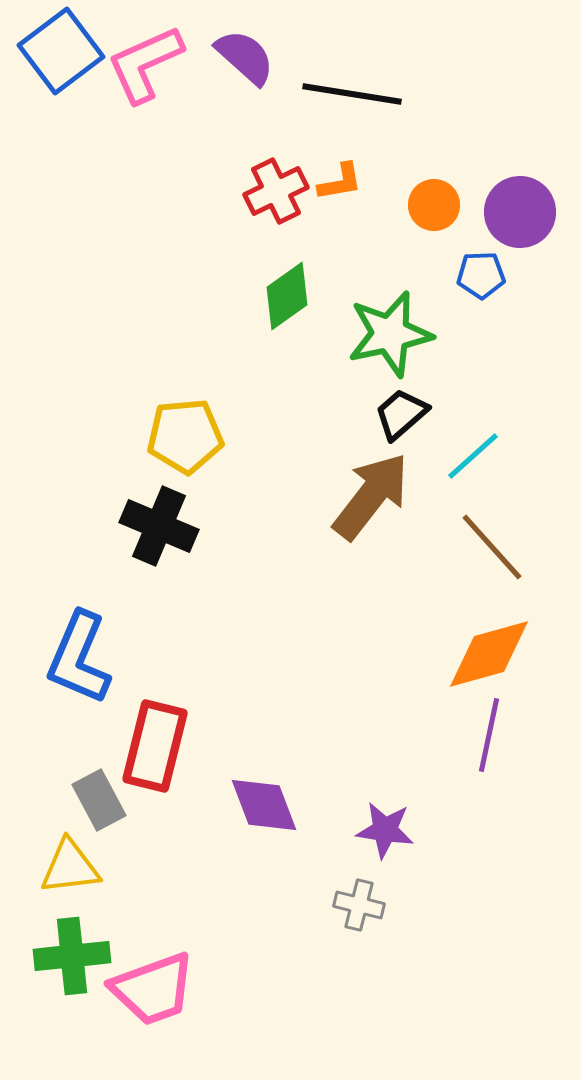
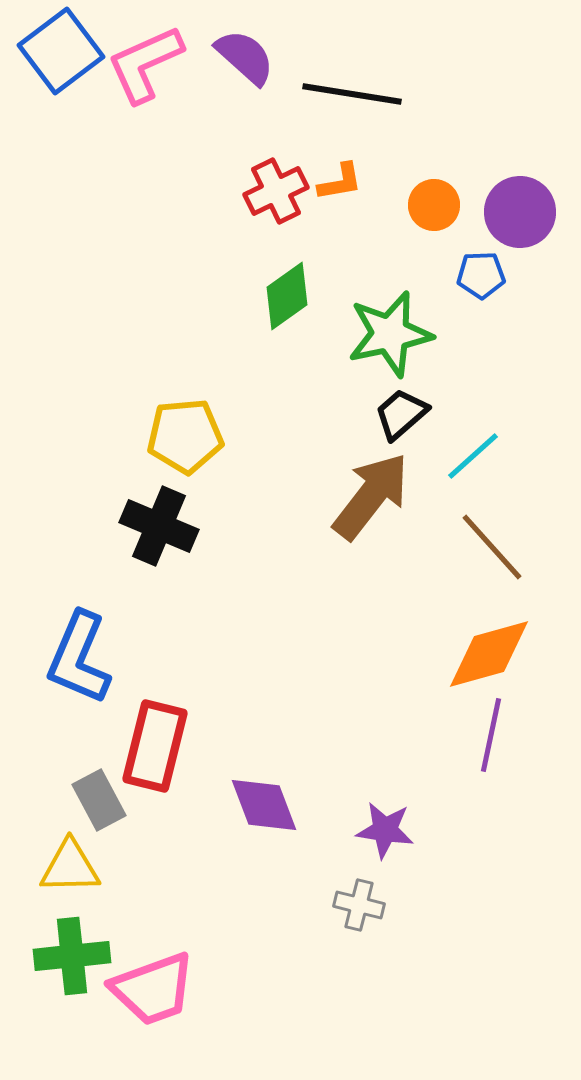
purple line: moved 2 px right
yellow triangle: rotated 6 degrees clockwise
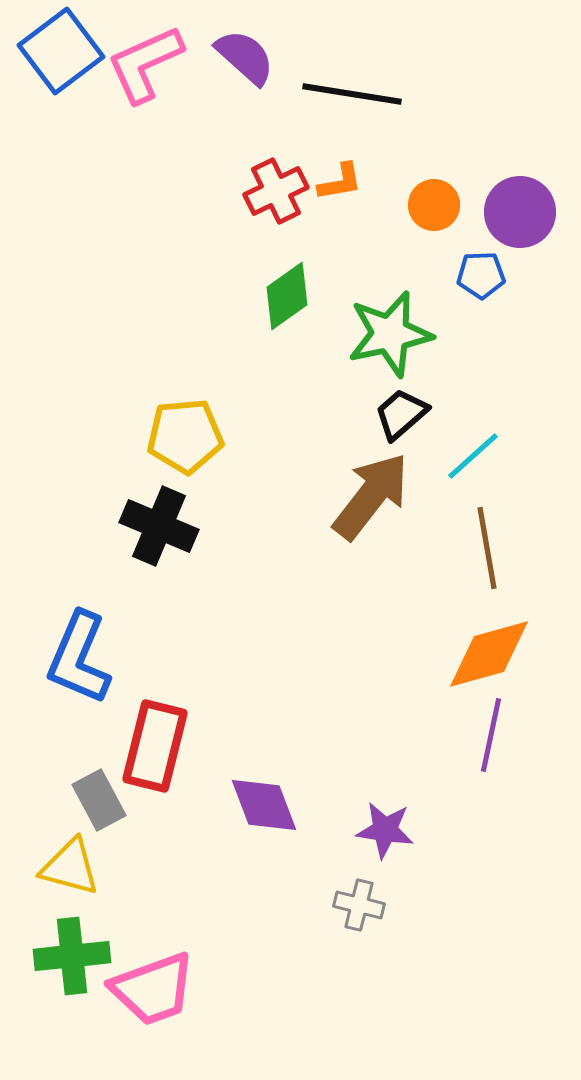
brown line: moved 5 px left, 1 px down; rotated 32 degrees clockwise
yellow triangle: rotated 16 degrees clockwise
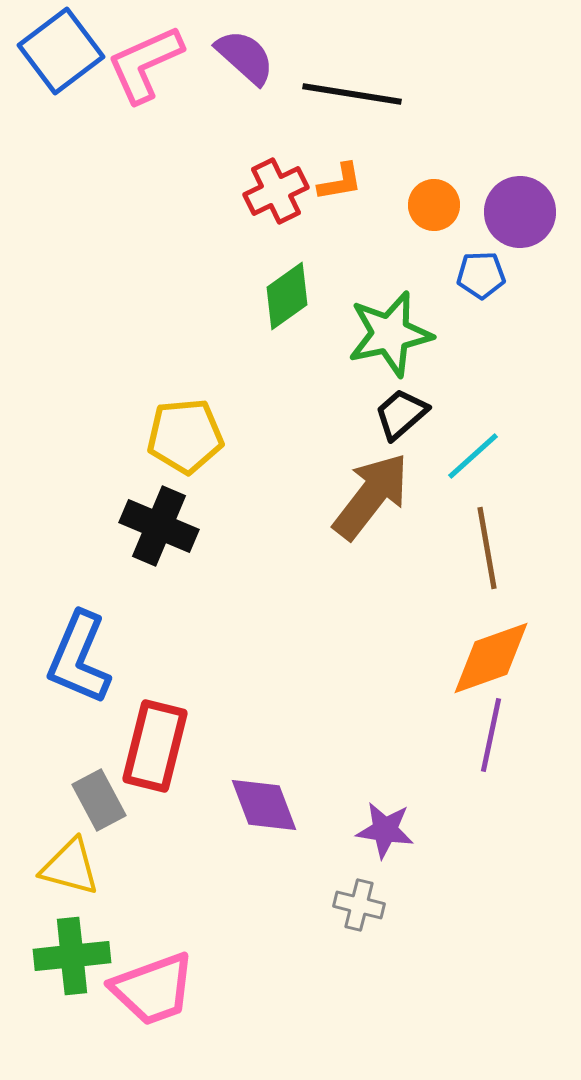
orange diamond: moved 2 px right, 4 px down; rotated 4 degrees counterclockwise
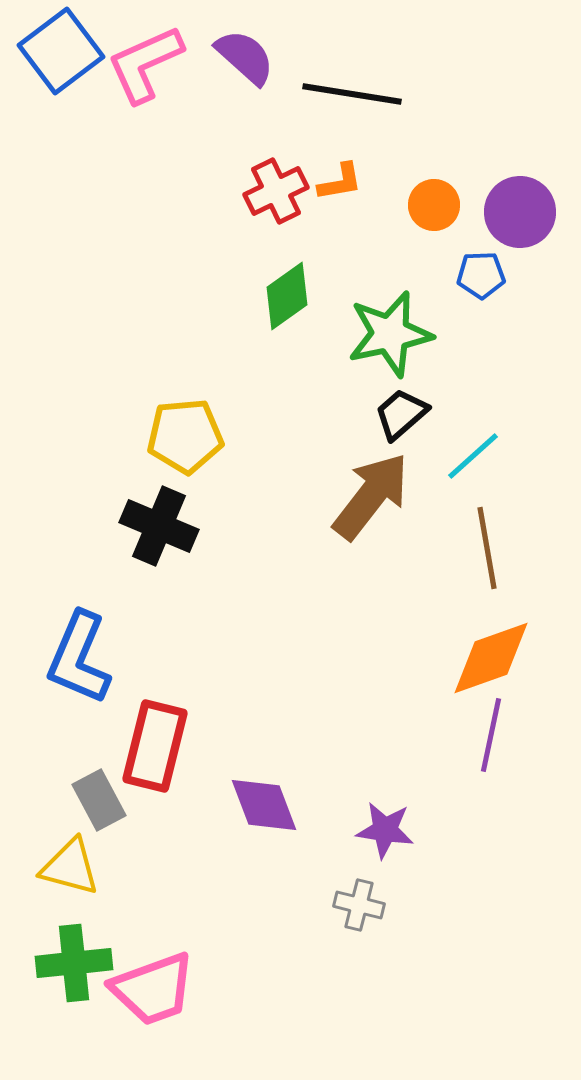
green cross: moved 2 px right, 7 px down
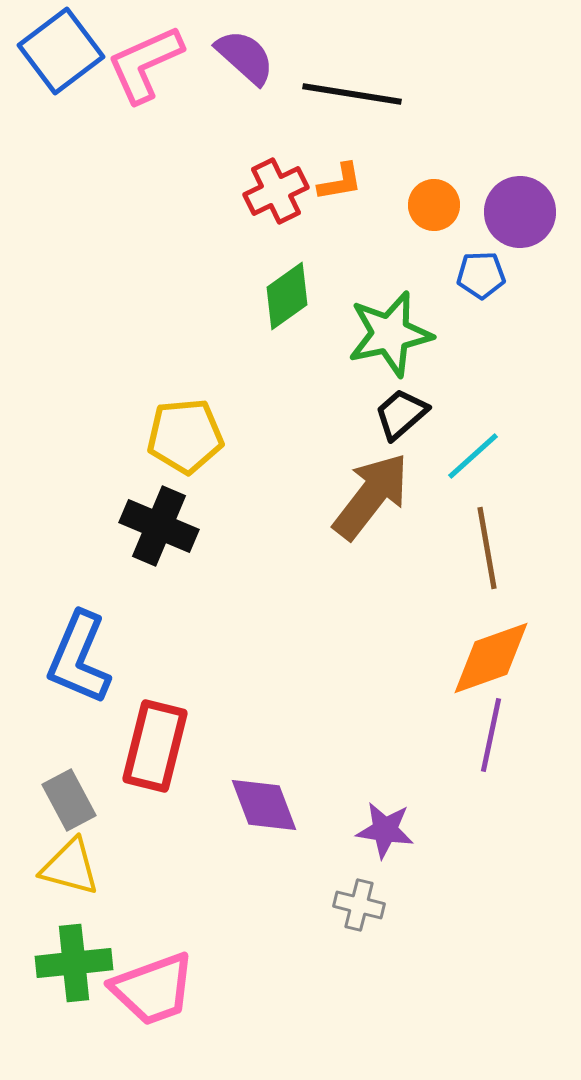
gray rectangle: moved 30 px left
